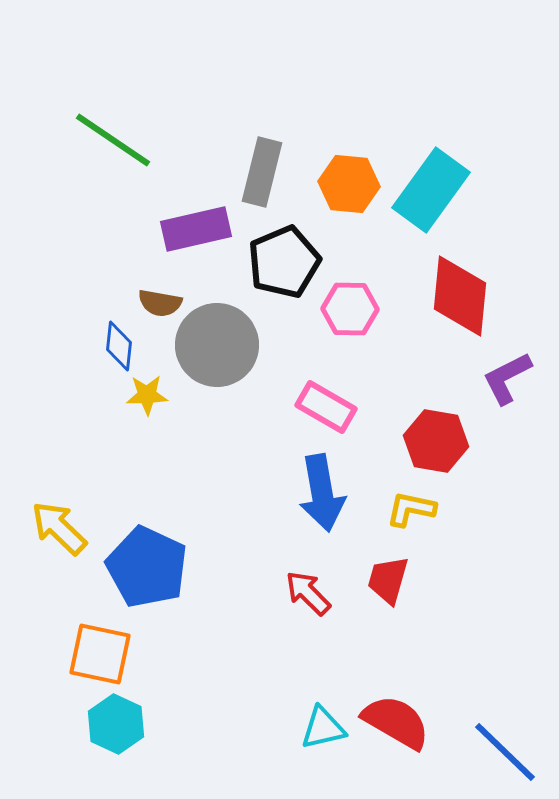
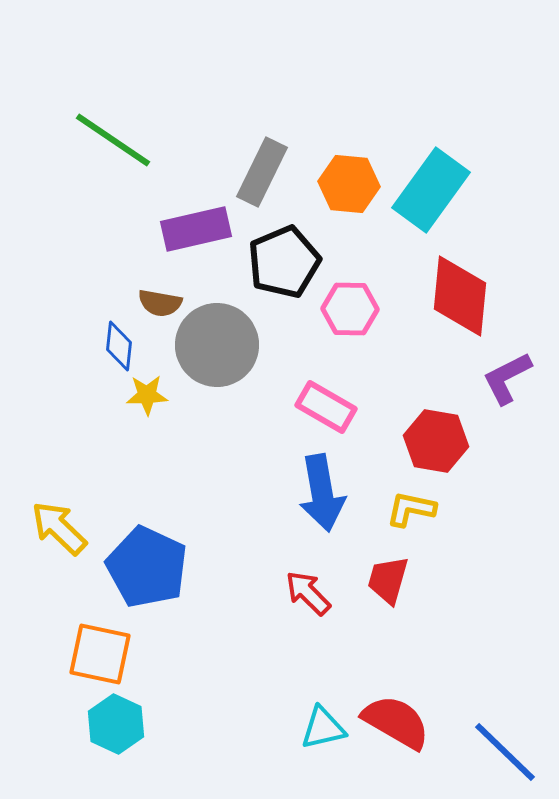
gray rectangle: rotated 12 degrees clockwise
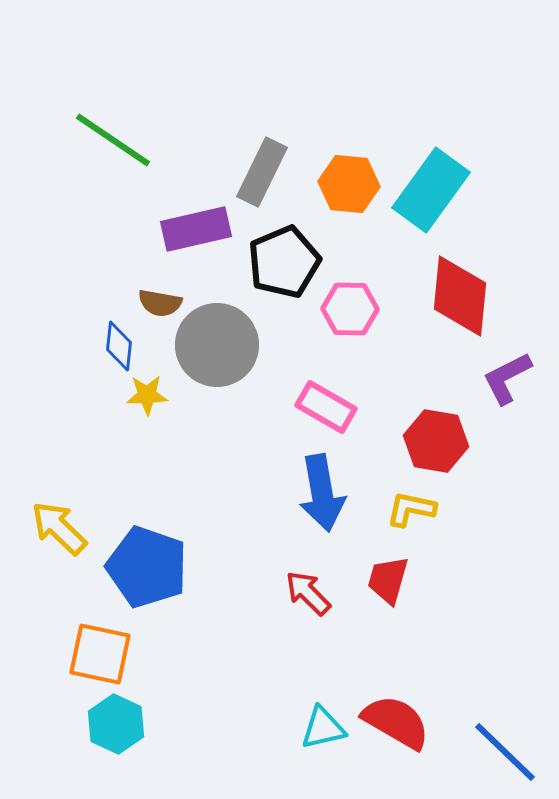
blue pentagon: rotated 6 degrees counterclockwise
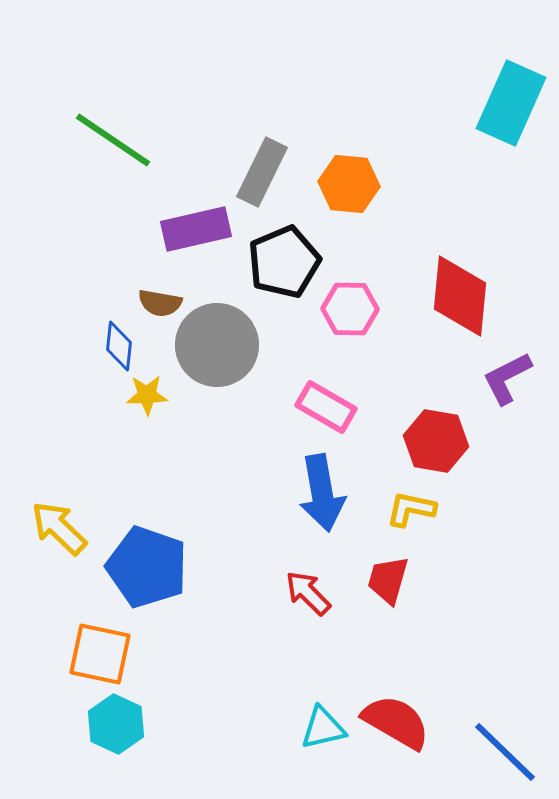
cyan rectangle: moved 80 px right, 87 px up; rotated 12 degrees counterclockwise
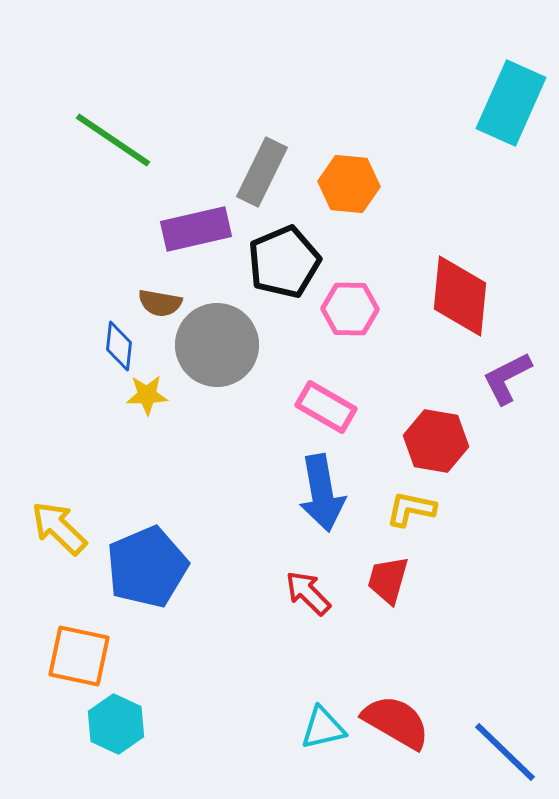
blue pentagon: rotated 30 degrees clockwise
orange square: moved 21 px left, 2 px down
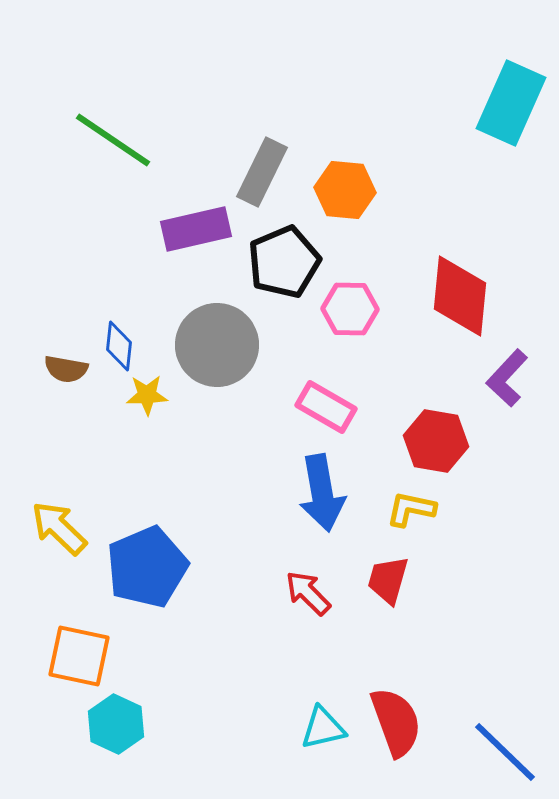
orange hexagon: moved 4 px left, 6 px down
brown semicircle: moved 94 px left, 66 px down
purple L-shape: rotated 20 degrees counterclockwise
red semicircle: rotated 40 degrees clockwise
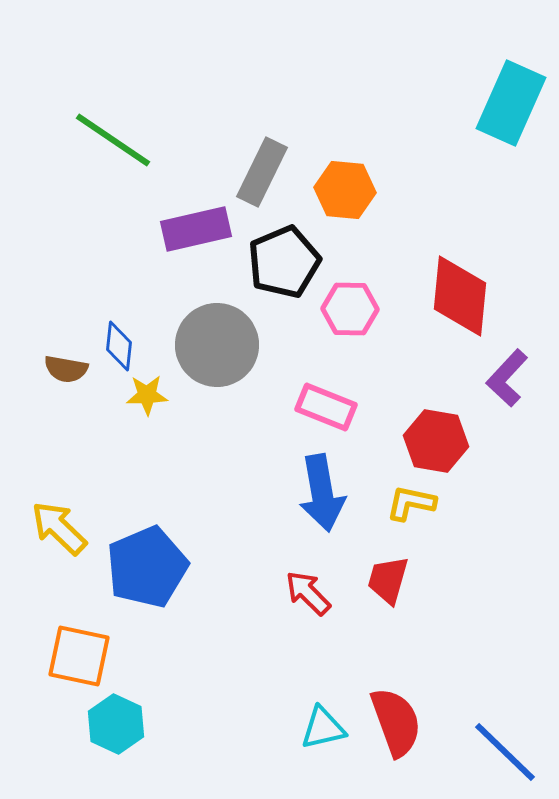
pink rectangle: rotated 8 degrees counterclockwise
yellow L-shape: moved 6 px up
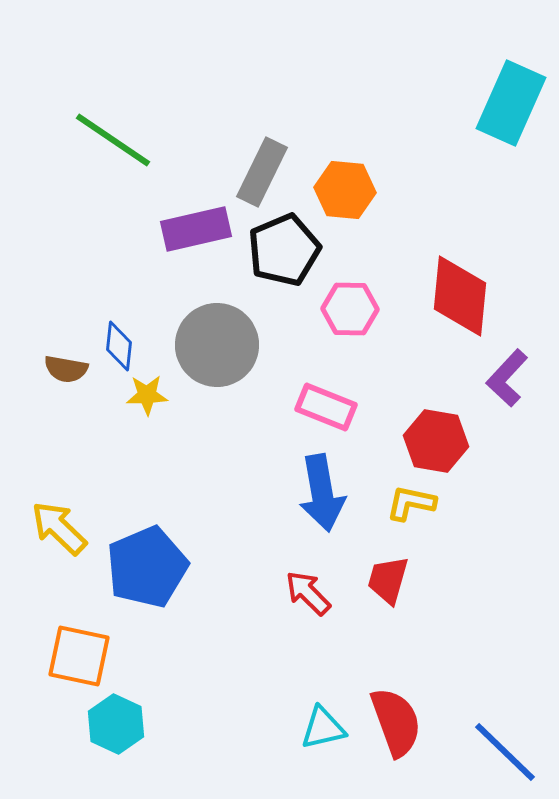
black pentagon: moved 12 px up
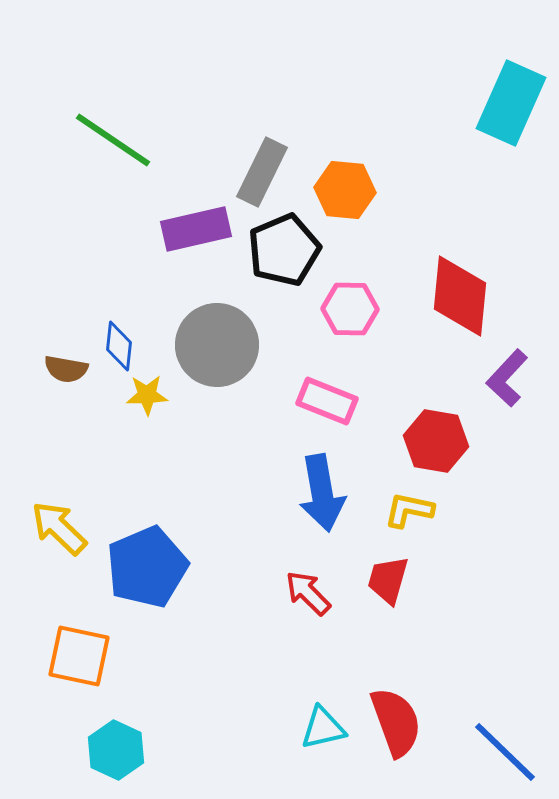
pink rectangle: moved 1 px right, 6 px up
yellow L-shape: moved 2 px left, 7 px down
cyan hexagon: moved 26 px down
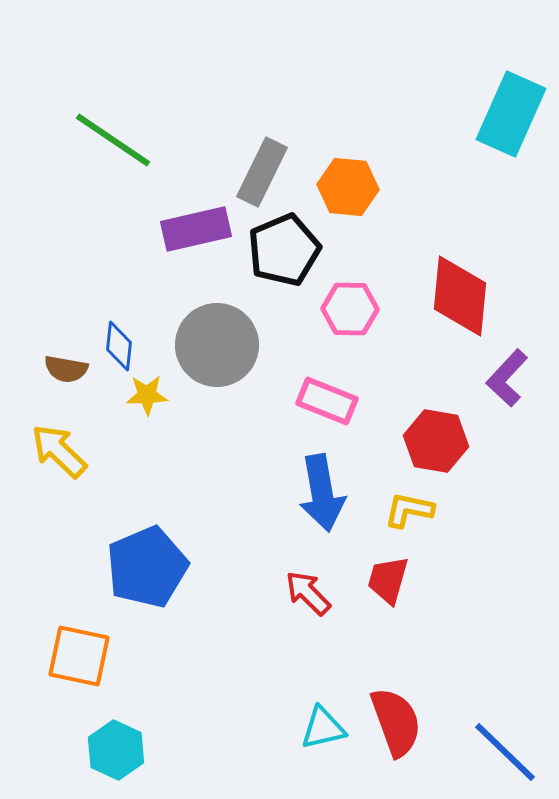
cyan rectangle: moved 11 px down
orange hexagon: moved 3 px right, 3 px up
yellow arrow: moved 77 px up
